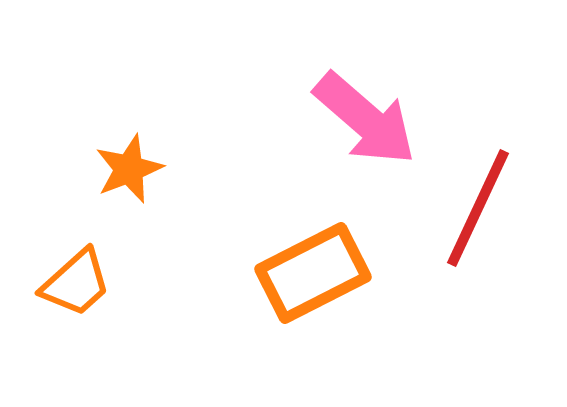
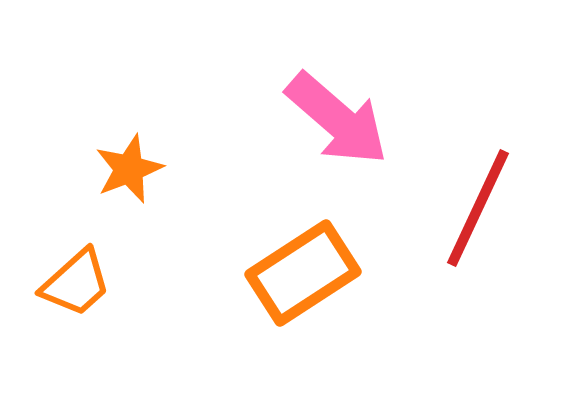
pink arrow: moved 28 px left
orange rectangle: moved 10 px left; rotated 6 degrees counterclockwise
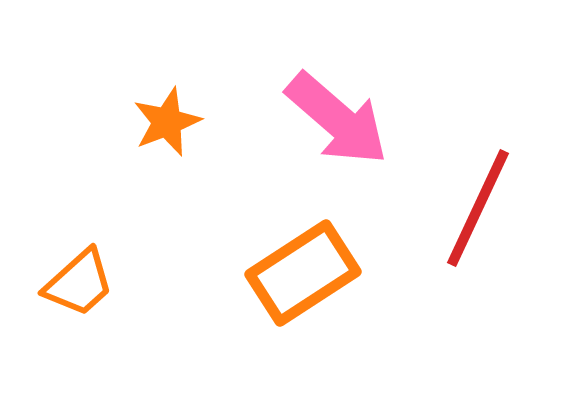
orange star: moved 38 px right, 47 px up
orange trapezoid: moved 3 px right
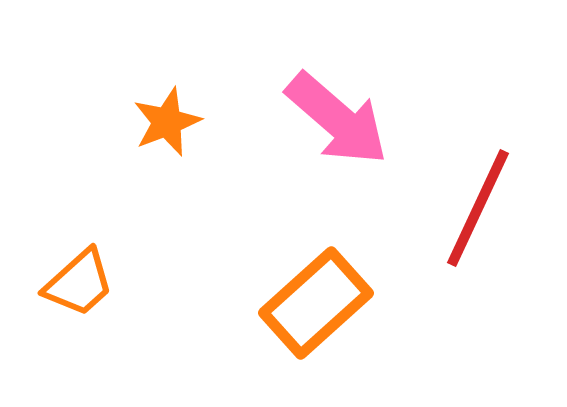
orange rectangle: moved 13 px right, 30 px down; rotated 9 degrees counterclockwise
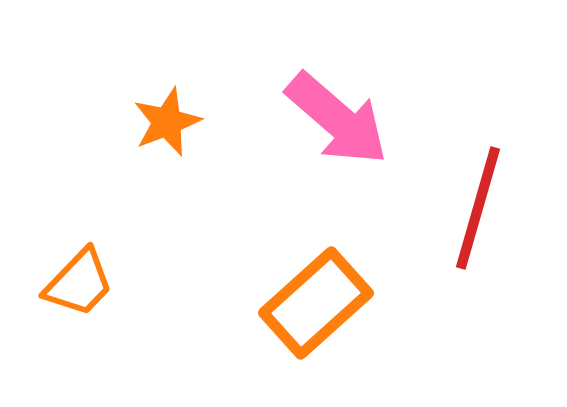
red line: rotated 9 degrees counterclockwise
orange trapezoid: rotated 4 degrees counterclockwise
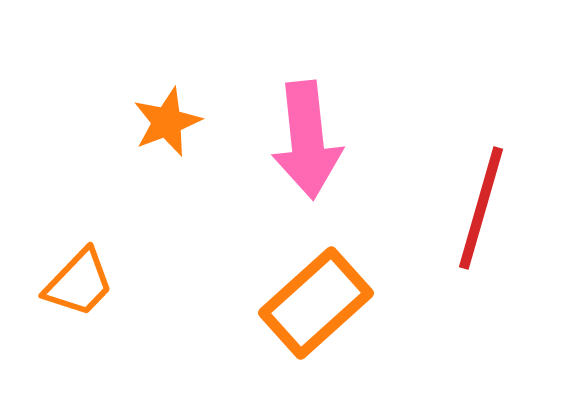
pink arrow: moved 30 px left, 21 px down; rotated 43 degrees clockwise
red line: moved 3 px right
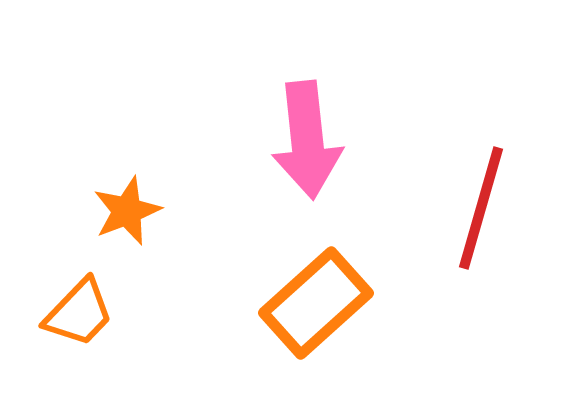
orange star: moved 40 px left, 89 px down
orange trapezoid: moved 30 px down
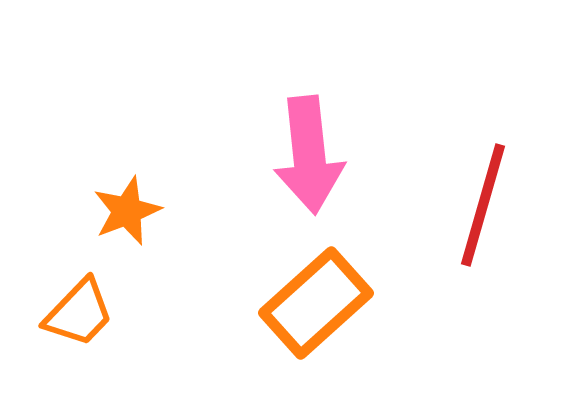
pink arrow: moved 2 px right, 15 px down
red line: moved 2 px right, 3 px up
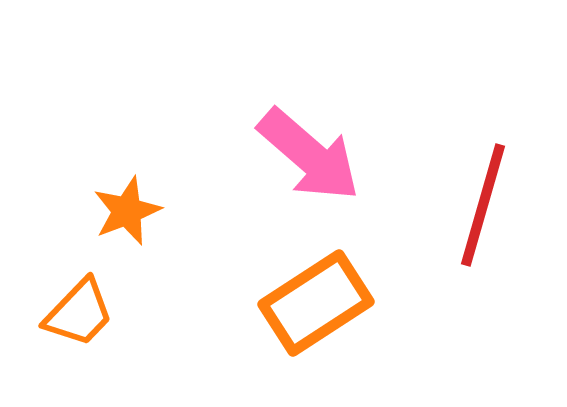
pink arrow: rotated 43 degrees counterclockwise
orange rectangle: rotated 9 degrees clockwise
